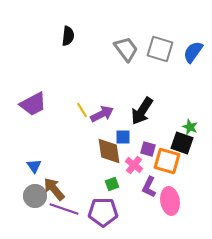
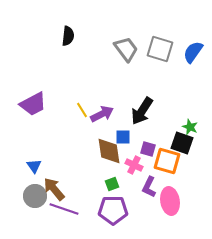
pink cross: rotated 12 degrees counterclockwise
purple pentagon: moved 10 px right, 2 px up
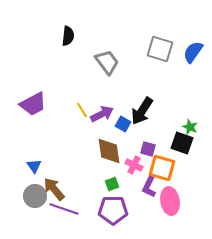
gray trapezoid: moved 19 px left, 13 px down
blue square: moved 13 px up; rotated 28 degrees clockwise
orange square: moved 5 px left, 7 px down
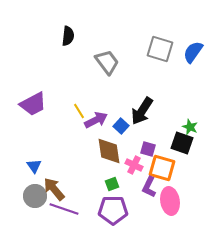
yellow line: moved 3 px left, 1 px down
purple arrow: moved 6 px left, 6 px down
blue square: moved 2 px left, 2 px down; rotated 14 degrees clockwise
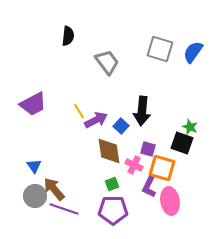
black arrow: rotated 28 degrees counterclockwise
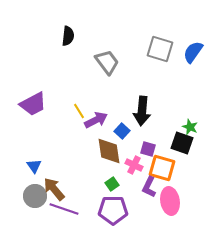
blue square: moved 1 px right, 5 px down
green square: rotated 16 degrees counterclockwise
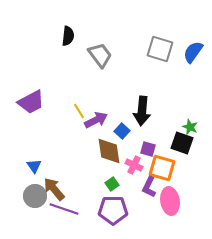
gray trapezoid: moved 7 px left, 7 px up
purple trapezoid: moved 2 px left, 2 px up
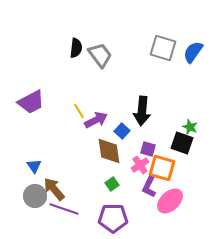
black semicircle: moved 8 px right, 12 px down
gray square: moved 3 px right, 1 px up
pink cross: moved 6 px right; rotated 30 degrees clockwise
pink ellipse: rotated 56 degrees clockwise
purple pentagon: moved 8 px down
